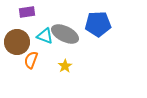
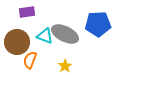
orange semicircle: moved 1 px left
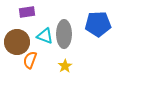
gray ellipse: moved 1 px left; rotated 64 degrees clockwise
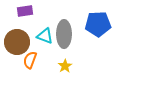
purple rectangle: moved 2 px left, 1 px up
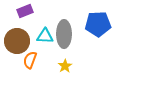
purple rectangle: rotated 14 degrees counterclockwise
cyan triangle: rotated 18 degrees counterclockwise
brown circle: moved 1 px up
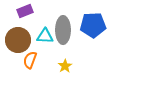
blue pentagon: moved 5 px left, 1 px down
gray ellipse: moved 1 px left, 4 px up
brown circle: moved 1 px right, 1 px up
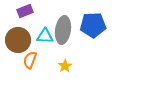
gray ellipse: rotated 8 degrees clockwise
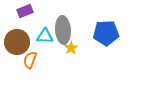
blue pentagon: moved 13 px right, 8 px down
gray ellipse: rotated 12 degrees counterclockwise
brown circle: moved 1 px left, 2 px down
yellow star: moved 6 px right, 18 px up
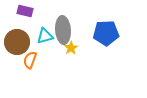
purple rectangle: rotated 35 degrees clockwise
cyan triangle: rotated 18 degrees counterclockwise
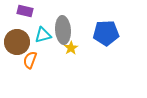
cyan triangle: moved 2 px left, 1 px up
